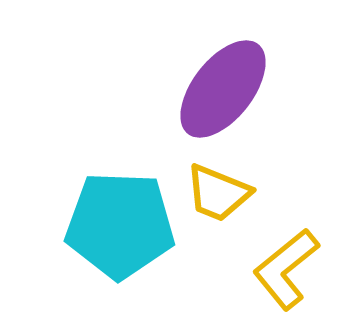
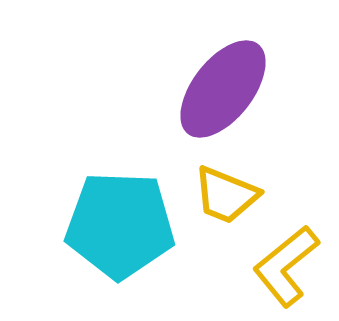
yellow trapezoid: moved 8 px right, 2 px down
yellow L-shape: moved 3 px up
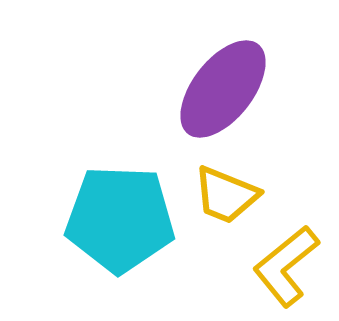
cyan pentagon: moved 6 px up
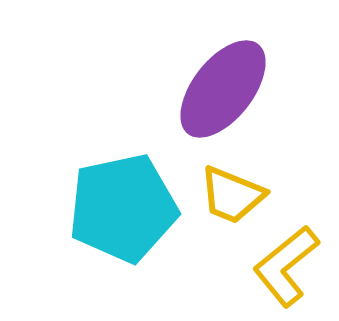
yellow trapezoid: moved 6 px right
cyan pentagon: moved 3 px right, 11 px up; rotated 14 degrees counterclockwise
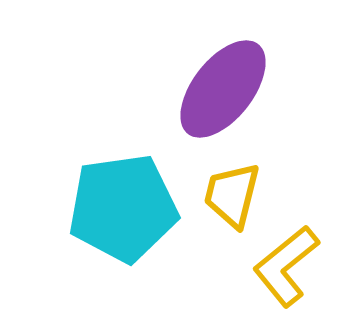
yellow trapezoid: rotated 82 degrees clockwise
cyan pentagon: rotated 4 degrees clockwise
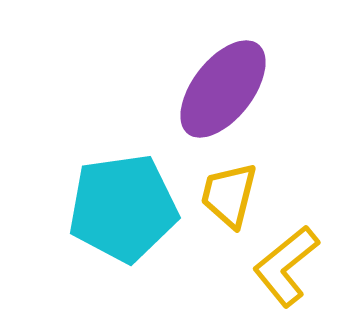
yellow trapezoid: moved 3 px left
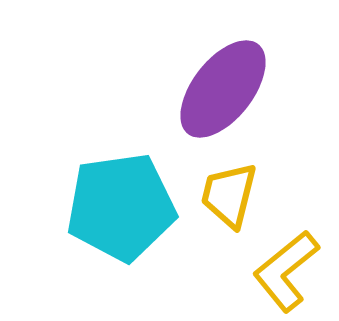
cyan pentagon: moved 2 px left, 1 px up
yellow L-shape: moved 5 px down
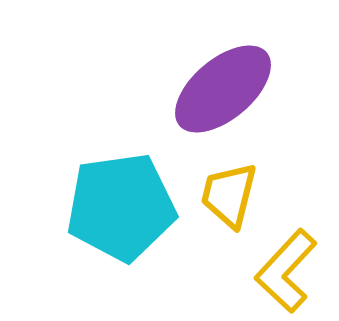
purple ellipse: rotated 12 degrees clockwise
yellow L-shape: rotated 8 degrees counterclockwise
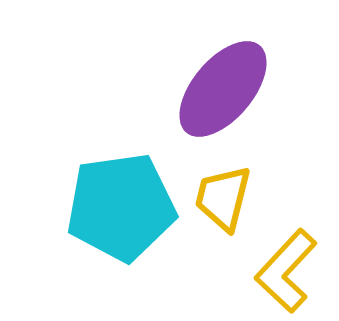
purple ellipse: rotated 10 degrees counterclockwise
yellow trapezoid: moved 6 px left, 3 px down
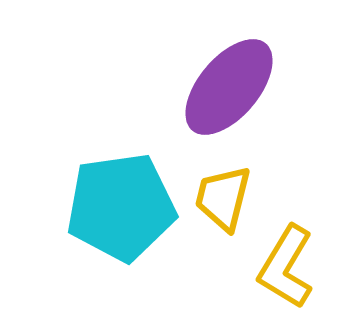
purple ellipse: moved 6 px right, 2 px up
yellow L-shape: moved 4 px up; rotated 12 degrees counterclockwise
